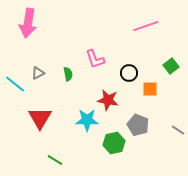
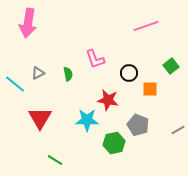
gray line: rotated 64 degrees counterclockwise
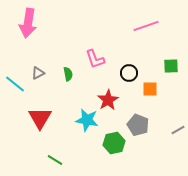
green square: rotated 35 degrees clockwise
red star: rotated 30 degrees clockwise
cyan star: rotated 10 degrees clockwise
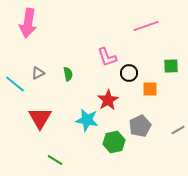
pink L-shape: moved 12 px right, 2 px up
gray pentagon: moved 2 px right, 1 px down; rotated 25 degrees clockwise
green hexagon: moved 1 px up
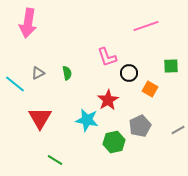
green semicircle: moved 1 px left, 1 px up
orange square: rotated 28 degrees clockwise
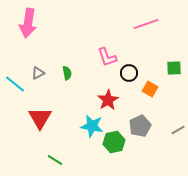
pink line: moved 2 px up
green square: moved 3 px right, 2 px down
cyan star: moved 5 px right, 6 px down
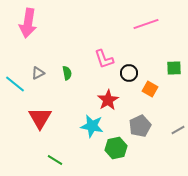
pink L-shape: moved 3 px left, 2 px down
green hexagon: moved 2 px right, 6 px down
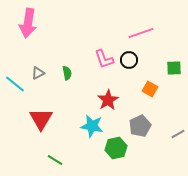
pink line: moved 5 px left, 9 px down
black circle: moved 13 px up
red triangle: moved 1 px right, 1 px down
gray line: moved 4 px down
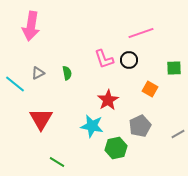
pink arrow: moved 3 px right, 3 px down
green line: moved 2 px right, 2 px down
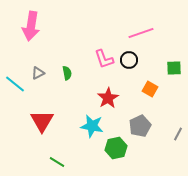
red star: moved 2 px up
red triangle: moved 1 px right, 2 px down
gray line: rotated 32 degrees counterclockwise
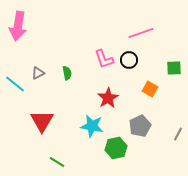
pink arrow: moved 13 px left
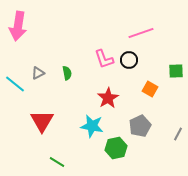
green square: moved 2 px right, 3 px down
